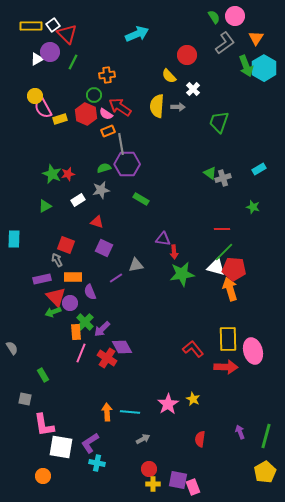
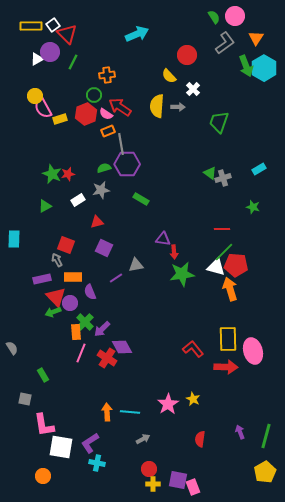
red hexagon at (86, 114): rotated 15 degrees clockwise
red triangle at (97, 222): rotated 32 degrees counterclockwise
red pentagon at (234, 269): moved 2 px right, 4 px up
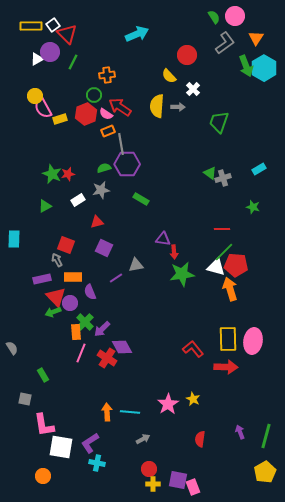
pink ellipse at (253, 351): moved 10 px up; rotated 25 degrees clockwise
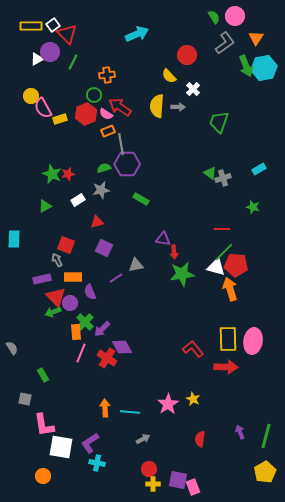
cyan hexagon at (264, 68): rotated 20 degrees clockwise
yellow circle at (35, 96): moved 4 px left
orange arrow at (107, 412): moved 2 px left, 4 px up
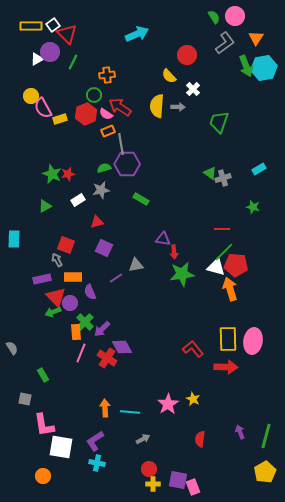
purple L-shape at (90, 443): moved 5 px right, 2 px up
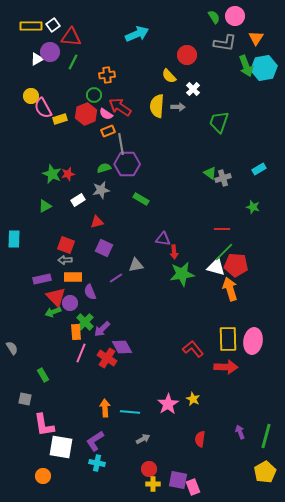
red triangle at (67, 34): moved 4 px right, 3 px down; rotated 40 degrees counterclockwise
gray L-shape at (225, 43): rotated 45 degrees clockwise
gray arrow at (57, 260): moved 8 px right; rotated 64 degrees counterclockwise
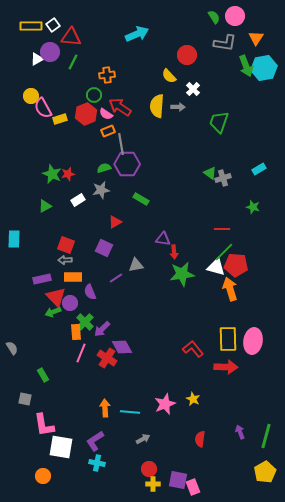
red triangle at (97, 222): moved 18 px right; rotated 16 degrees counterclockwise
pink star at (168, 404): moved 3 px left; rotated 10 degrees clockwise
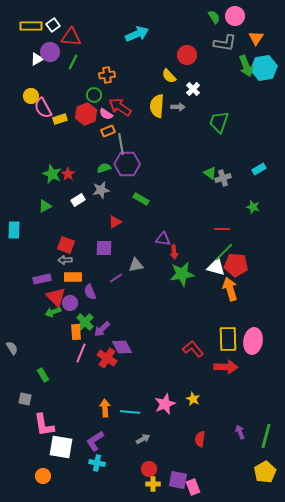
red star at (68, 174): rotated 24 degrees counterclockwise
cyan rectangle at (14, 239): moved 9 px up
purple square at (104, 248): rotated 24 degrees counterclockwise
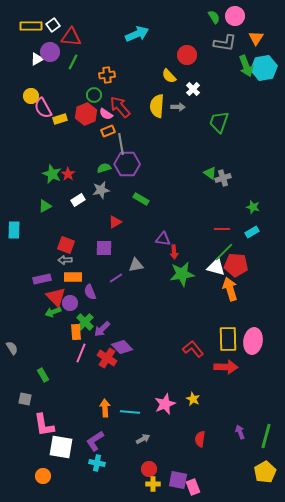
red arrow at (120, 107): rotated 15 degrees clockwise
cyan rectangle at (259, 169): moved 7 px left, 63 px down
purple diamond at (122, 347): rotated 15 degrees counterclockwise
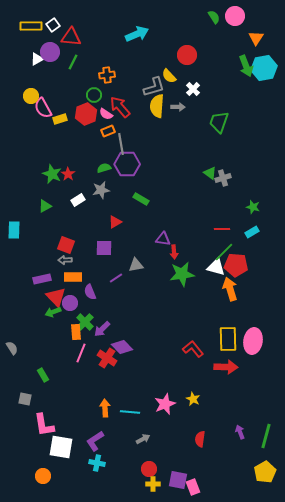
gray L-shape at (225, 43): moved 71 px left, 44 px down; rotated 25 degrees counterclockwise
